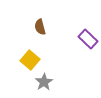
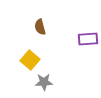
purple rectangle: rotated 48 degrees counterclockwise
gray star: rotated 30 degrees clockwise
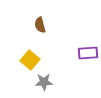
brown semicircle: moved 2 px up
purple rectangle: moved 14 px down
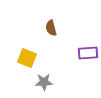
brown semicircle: moved 11 px right, 3 px down
yellow square: moved 3 px left, 2 px up; rotated 18 degrees counterclockwise
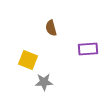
purple rectangle: moved 4 px up
yellow square: moved 1 px right, 2 px down
